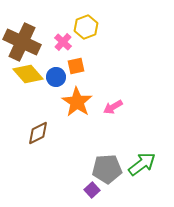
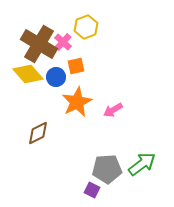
brown cross: moved 17 px right, 2 px down; rotated 6 degrees clockwise
orange star: rotated 12 degrees clockwise
pink arrow: moved 3 px down
purple square: rotated 21 degrees counterclockwise
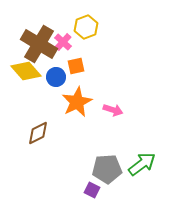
yellow diamond: moved 2 px left, 3 px up
pink arrow: rotated 132 degrees counterclockwise
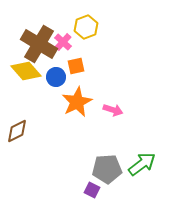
brown diamond: moved 21 px left, 2 px up
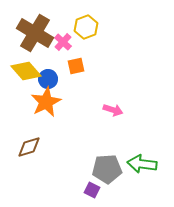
brown cross: moved 4 px left, 11 px up
blue circle: moved 8 px left, 2 px down
orange star: moved 31 px left
brown diamond: moved 12 px right, 16 px down; rotated 10 degrees clockwise
green arrow: rotated 136 degrees counterclockwise
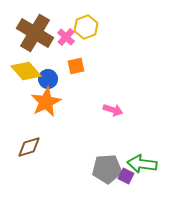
pink cross: moved 3 px right, 5 px up
purple square: moved 34 px right, 14 px up
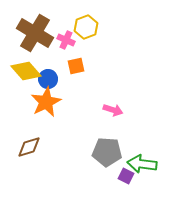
pink cross: moved 3 px down; rotated 18 degrees counterclockwise
gray pentagon: moved 17 px up; rotated 8 degrees clockwise
